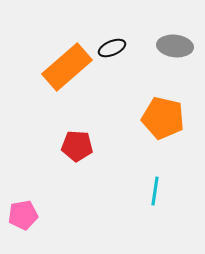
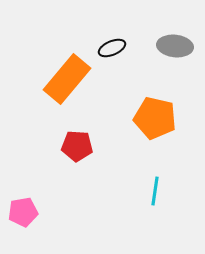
orange rectangle: moved 12 px down; rotated 9 degrees counterclockwise
orange pentagon: moved 8 px left
pink pentagon: moved 3 px up
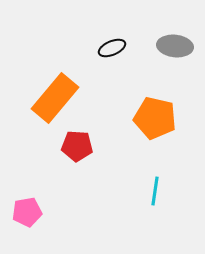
orange rectangle: moved 12 px left, 19 px down
pink pentagon: moved 4 px right
